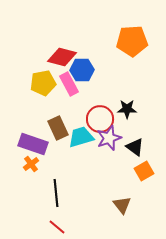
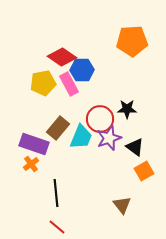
red diamond: rotated 20 degrees clockwise
brown rectangle: rotated 65 degrees clockwise
cyan trapezoid: rotated 128 degrees clockwise
purple rectangle: moved 1 px right
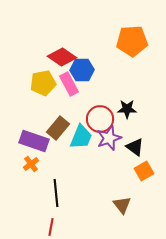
purple rectangle: moved 3 px up
red line: moved 6 px left; rotated 60 degrees clockwise
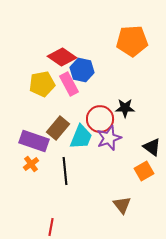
blue hexagon: rotated 15 degrees clockwise
yellow pentagon: moved 1 px left, 1 px down
black star: moved 2 px left, 1 px up
black triangle: moved 17 px right
black line: moved 9 px right, 22 px up
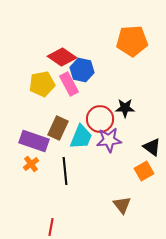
brown rectangle: rotated 15 degrees counterclockwise
purple star: moved 2 px down; rotated 15 degrees clockwise
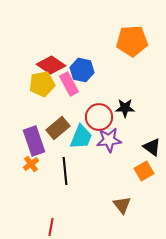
red diamond: moved 11 px left, 8 px down
red circle: moved 1 px left, 2 px up
brown rectangle: rotated 25 degrees clockwise
purple rectangle: rotated 52 degrees clockwise
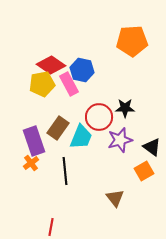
brown rectangle: rotated 15 degrees counterclockwise
purple star: moved 11 px right; rotated 10 degrees counterclockwise
orange cross: moved 1 px up
brown triangle: moved 7 px left, 7 px up
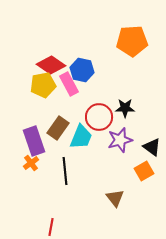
yellow pentagon: moved 1 px right, 1 px down
